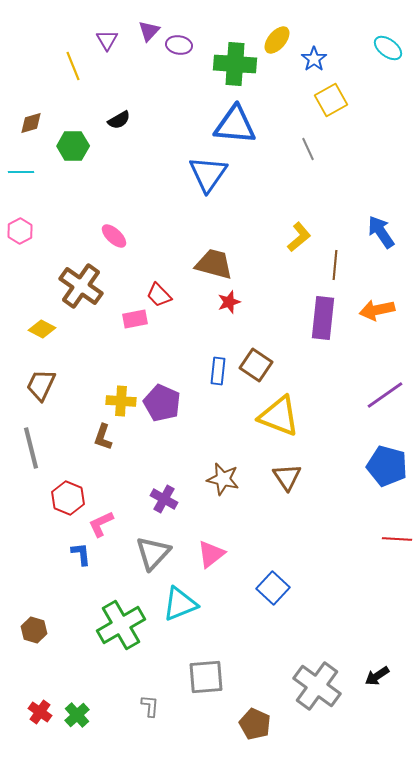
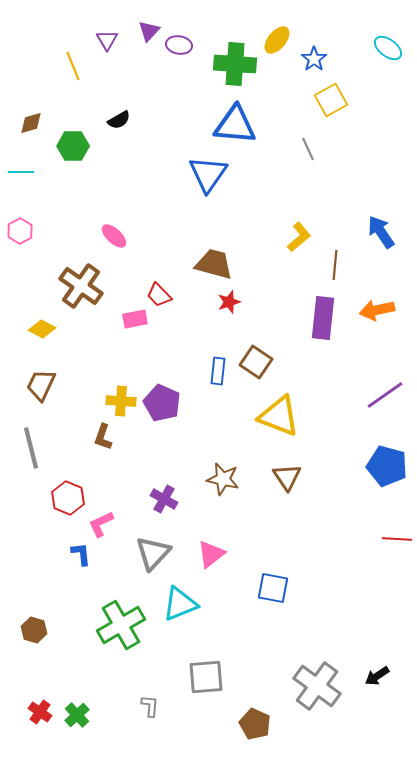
brown square at (256, 365): moved 3 px up
blue square at (273, 588): rotated 32 degrees counterclockwise
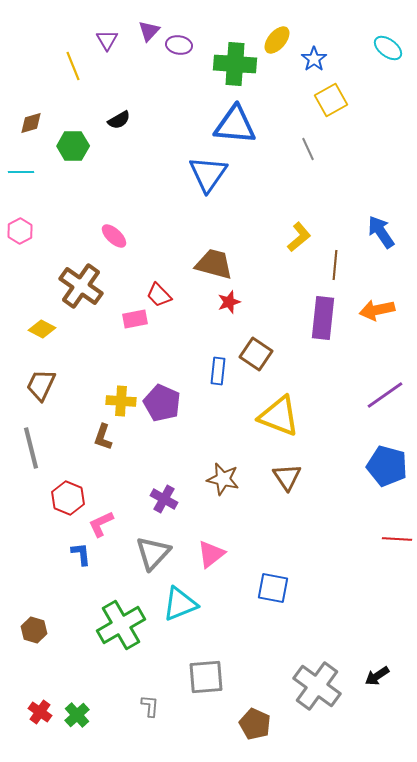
brown square at (256, 362): moved 8 px up
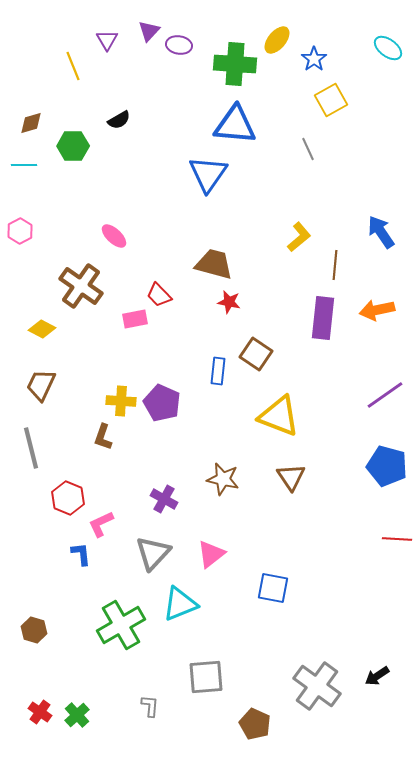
cyan line at (21, 172): moved 3 px right, 7 px up
red star at (229, 302): rotated 30 degrees clockwise
brown triangle at (287, 477): moved 4 px right
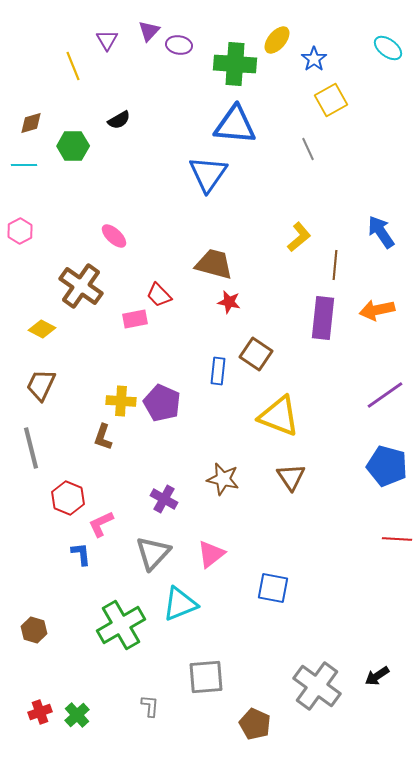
red cross at (40, 712): rotated 35 degrees clockwise
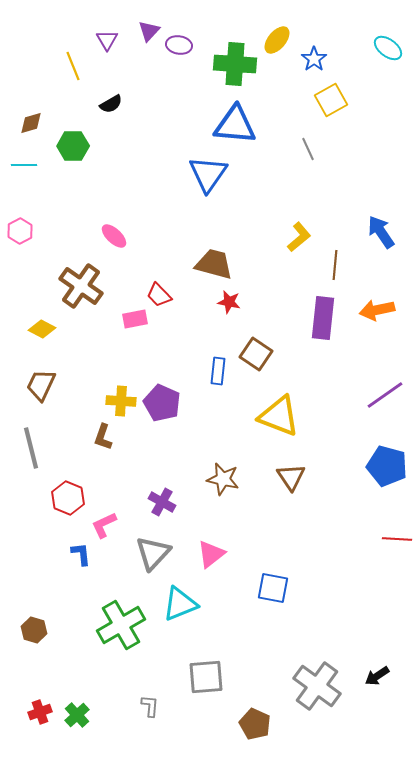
black semicircle at (119, 120): moved 8 px left, 16 px up
purple cross at (164, 499): moved 2 px left, 3 px down
pink L-shape at (101, 524): moved 3 px right, 1 px down
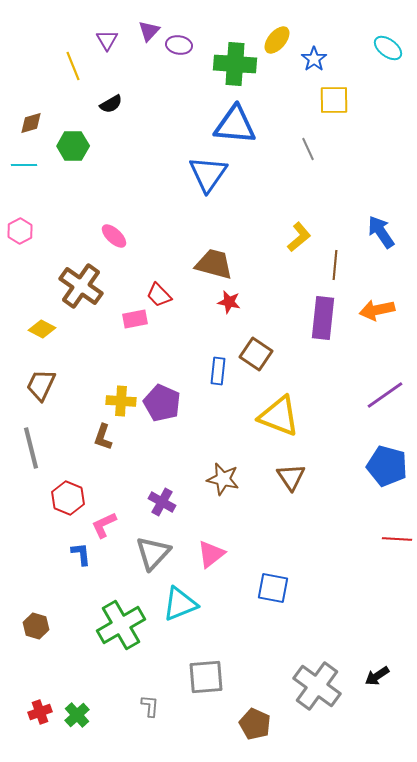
yellow square at (331, 100): moved 3 px right; rotated 28 degrees clockwise
brown hexagon at (34, 630): moved 2 px right, 4 px up
